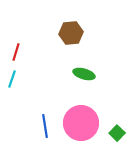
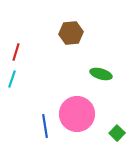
green ellipse: moved 17 px right
pink circle: moved 4 px left, 9 px up
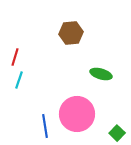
red line: moved 1 px left, 5 px down
cyan line: moved 7 px right, 1 px down
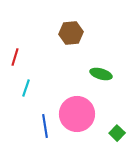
cyan line: moved 7 px right, 8 px down
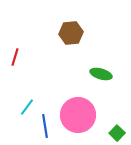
cyan line: moved 1 px right, 19 px down; rotated 18 degrees clockwise
pink circle: moved 1 px right, 1 px down
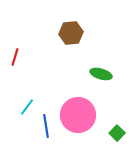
blue line: moved 1 px right
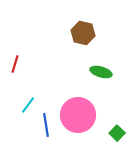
brown hexagon: moved 12 px right; rotated 20 degrees clockwise
red line: moved 7 px down
green ellipse: moved 2 px up
cyan line: moved 1 px right, 2 px up
blue line: moved 1 px up
